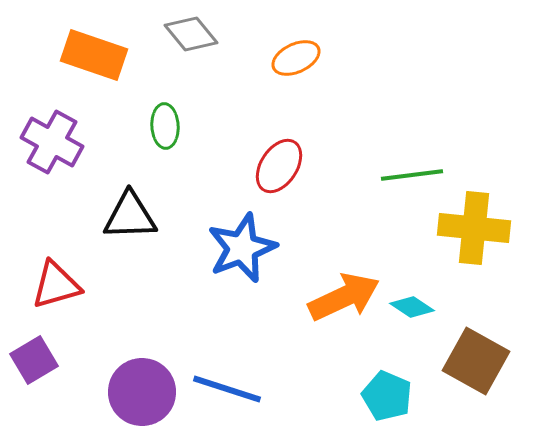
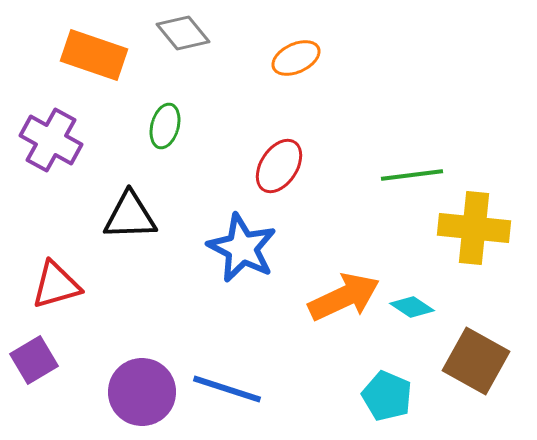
gray diamond: moved 8 px left, 1 px up
green ellipse: rotated 18 degrees clockwise
purple cross: moved 1 px left, 2 px up
blue star: rotated 24 degrees counterclockwise
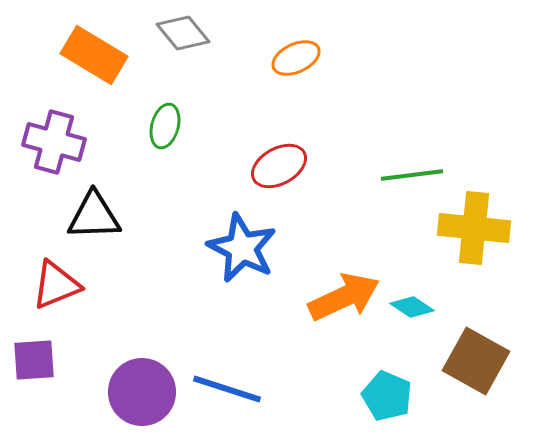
orange rectangle: rotated 12 degrees clockwise
purple cross: moved 3 px right, 2 px down; rotated 14 degrees counterclockwise
red ellipse: rotated 28 degrees clockwise
black triangle: moved 36 px left
red triangle: rotated 6 degrees counterclockwise
purple square: rotated 27 degrees clockwise
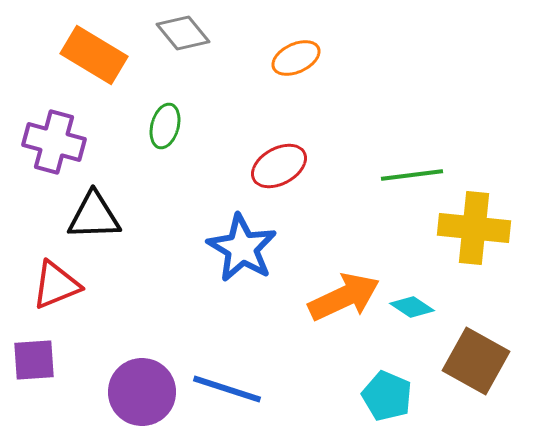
blue star: rotated 4 degrees clockwise
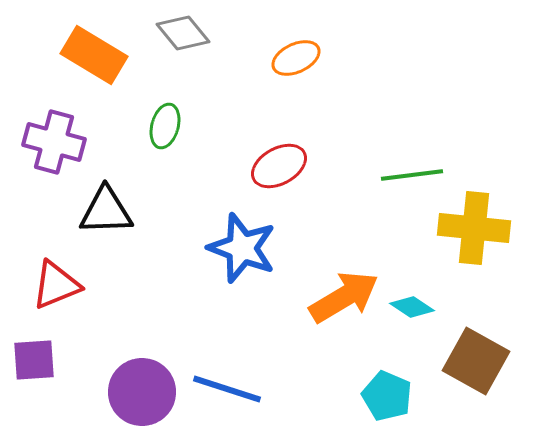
black triangle: moved 12 px right, 5 px up
blue star: rotated 10 degrees counterclockwise
orange arrow: rotated 6 degrees counterclockwise
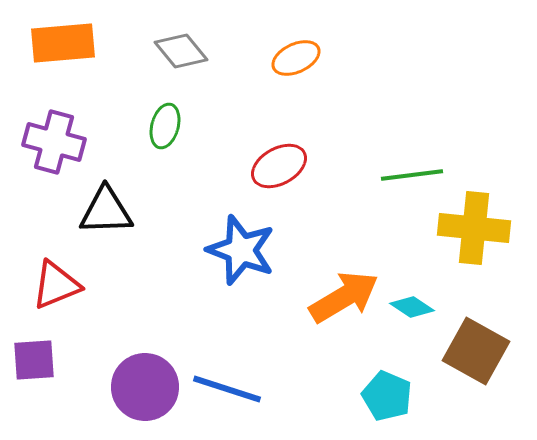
gray diamond: moved 2 px left, 18 px down
orange rectangle: moved 31 px left, 12 px up; rotated 36 degrees counterclockwise
blue star: moved 1 px left, 2 px down
brown square: moved 10 px up
purple circle: moved 3 px right, 5 px up
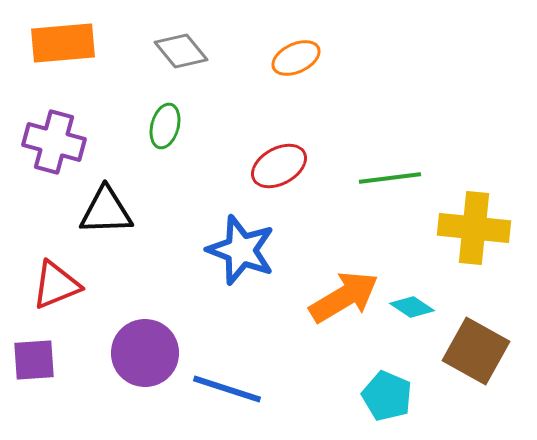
green line: moved 22 px left, 3 px down
purple circle: moved 34 px up
